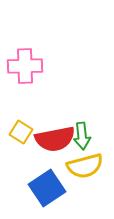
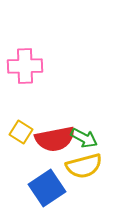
green arrow: moved 2 px right, 2 px down; rotated 56 degrees counterclockwise
yellow semicircle: moved 1 px left
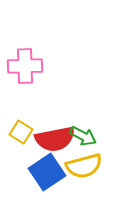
green arrow: moved 1 px left, 2 px up
blue square: moved 16 px up
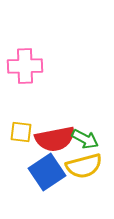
yellow square: rotated 25 degrees counterclockwise
green arrow: moved 2 px right, 3 px down
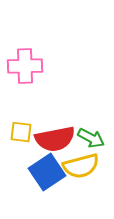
green arrow: moved 6 px right, 1 px up
yellow semicircle: moved 3 px left
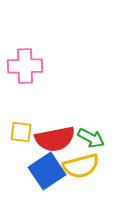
blue square: moved 1 px up
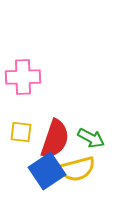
pink cross: moved 2 px left, 11 px down
red semicircle: rotated 60 degrees counterclockwise
yellow semicircle: moved 4 px left, 3 px down
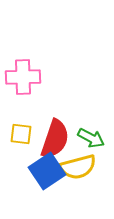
yellow square: moved 2 px down
yellow semicircle: moved 1 px right, 2 px up
